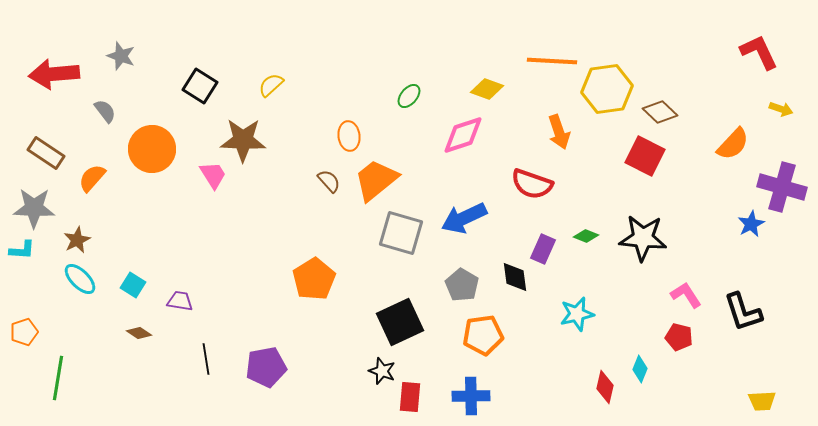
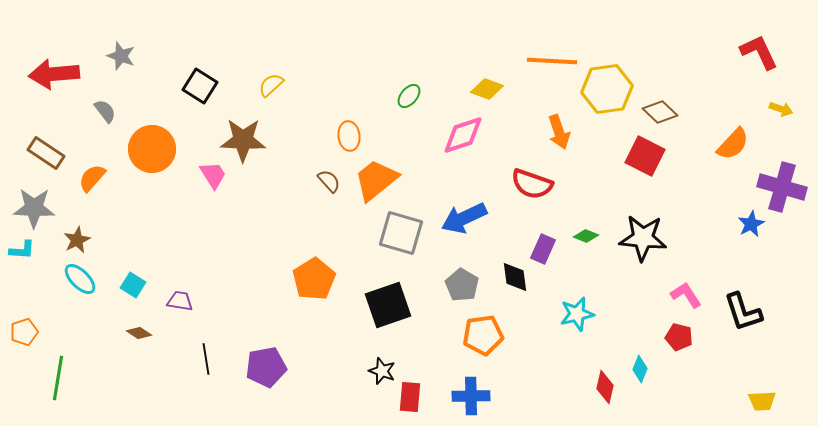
black square at (400, 322): moved 12 px left, 17 px up; rotated 6 degrees clockwise
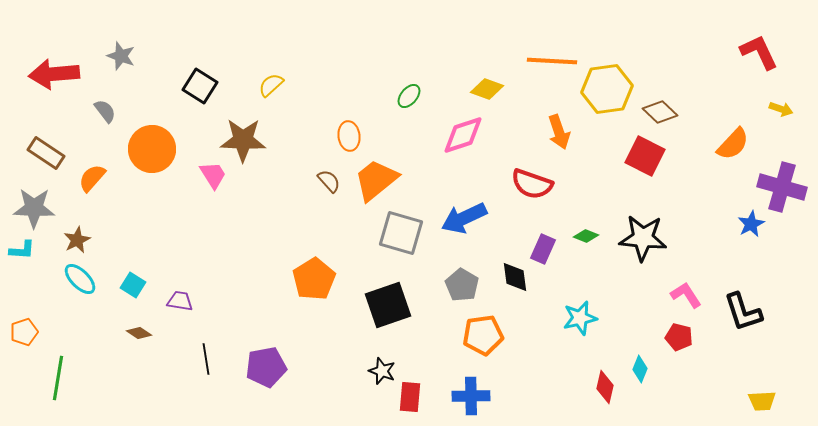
cyan star at (577, 314): moved 3 px right, 4 px down
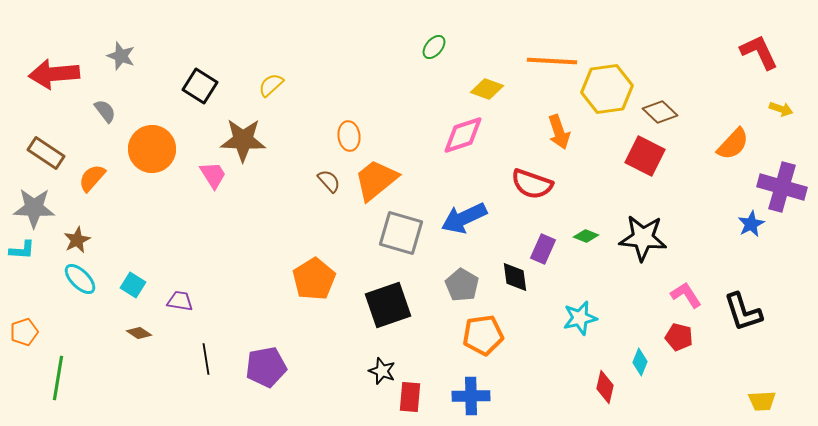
green ellipse at (409, 96): moved 25 px right, 49 px up
cyan diamond at (640, 369): moved 7 px up
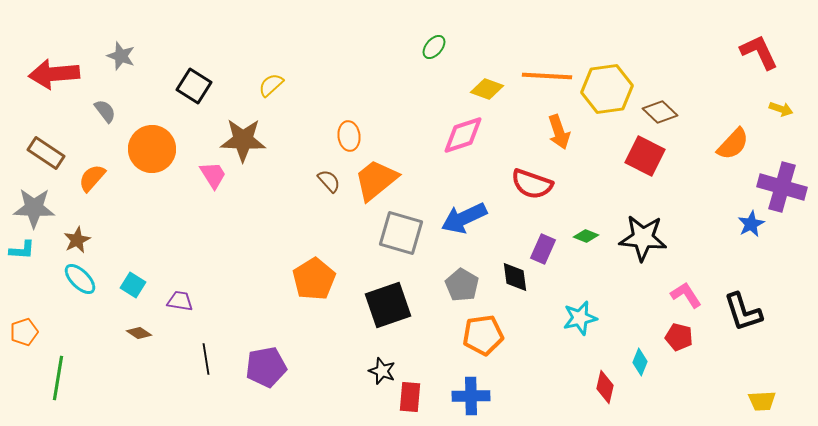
orange line at (552, 61): moved 5 px left, 15 px down
black square at (200, 86): moved 6 px left
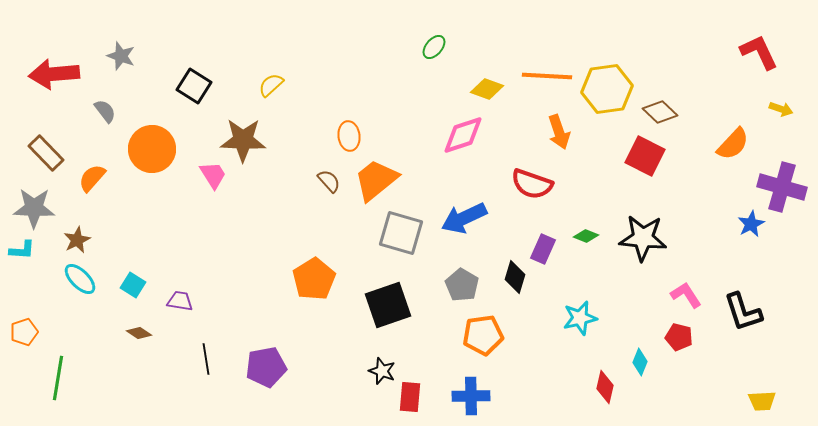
brown rectangle at (46, 153): rotated 12 degrees clockwise
black diamond at (515, 277): rotated 24 degrees clockwise
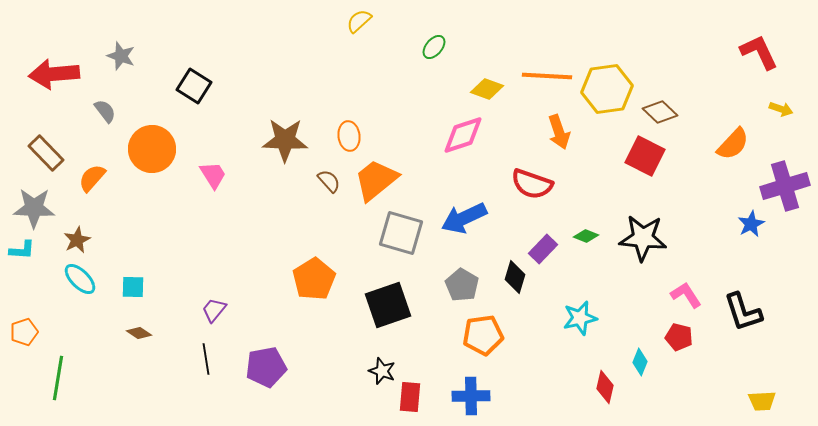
yellow semicircle at (271, 85): moved 88 px right, 64 px up
brown star at (243, 140): moved 42 px right
purple cross at (782, 187): moved 3 px right, 1 px up; rotated 33 degrees counterclockwise
purple rectangle at (543, 249): rotated 20 degrees clockwise
cyan square at (133, 285): moved 2 px down; rotated 30 degrees counterclockwise
purple trapezoid at (180, 301): moved 34 px right, 9 px down; rotated 60 degrees counterclockwise
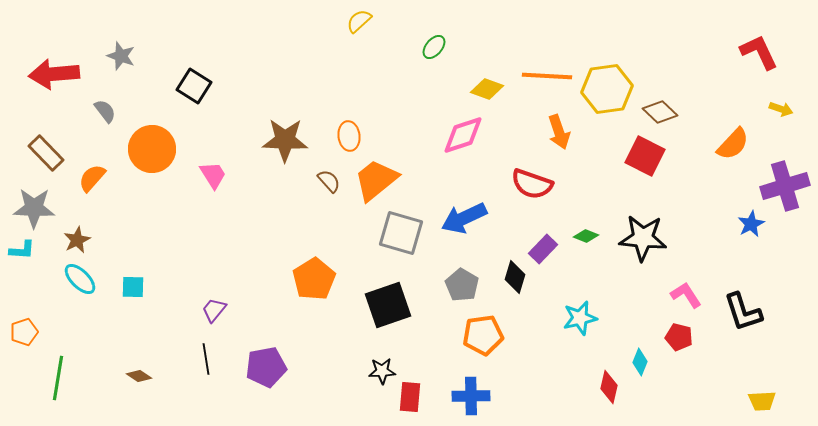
brown diamond at (139, 333): moved 43 px down
black star at (382, 371): rotated 24 degrees counterclockwise
red diamond at (605, 387): moved 4 px right
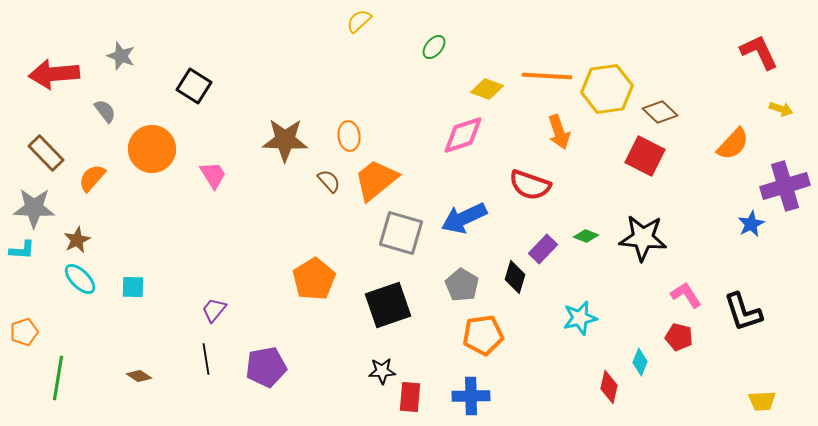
red semicircle at (532, 184): moved 2 px left, 1 px down
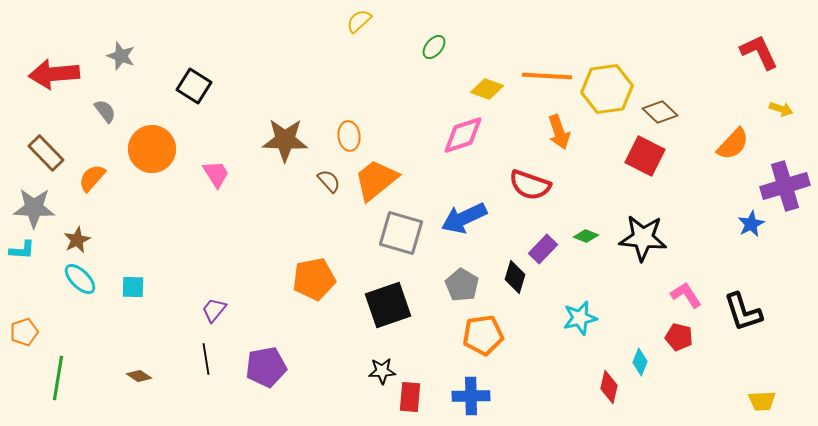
pink trapezoid at (213, 175): moved 3 px right, 1 px up
orange pentagon at (314, 279): rotated 21 degrees clockwise
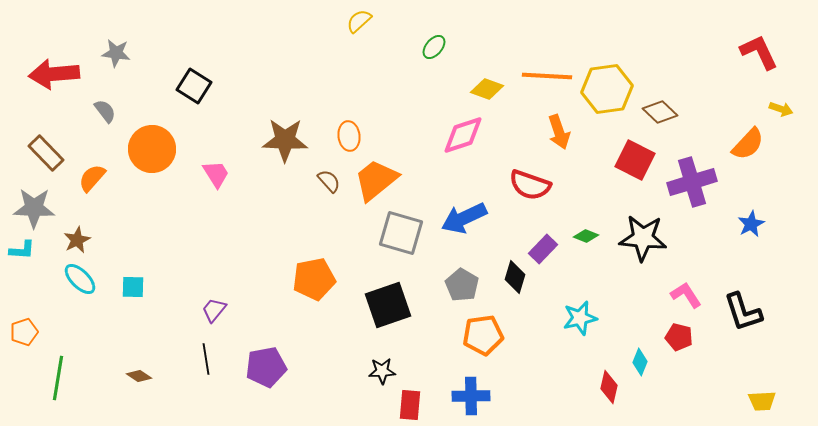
gray star at (121, 56): moved 5 px left, 3 px up; rotated 12 degrees counterclockwise
orange semicircle at (733, 144): moved 15 px right
red square at (645, 156): moved 10 px left, 4 px down
purple cross at (785, 186): moved 93 px left, 4 px up
red rectangle at (410, 397): moved 8 px down
